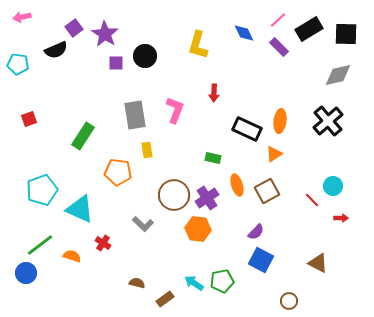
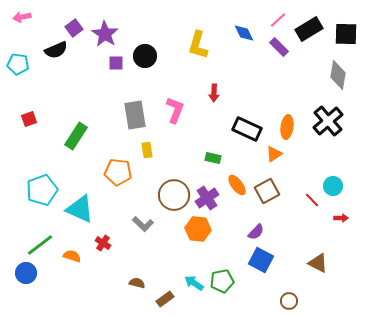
gray diamond at (338, 75): rotated 68 degrees counterclockwise
orange ellipse at (280, 121): moved 7 px right, 6 px down
green rectangle at (83, 136): moved 7 px left
orange ellipse at (237, 185): rotated 20 degrees counterclockwise
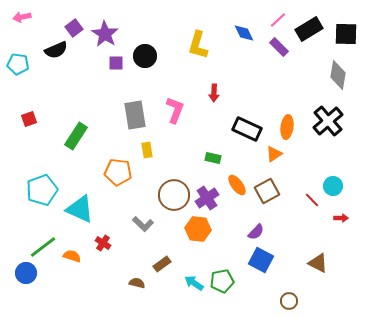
green line at (40, 245): moved 3 px right, 2 px down
brown rectangle at (165, 299): moved 3 px left, 35 px up
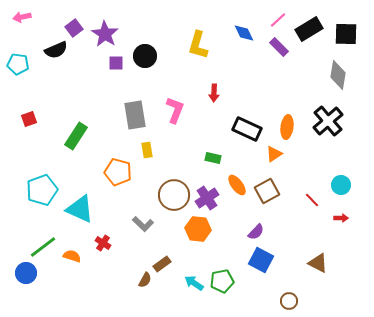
orange pentagon at (118, 172): rotated 8 degrees clockwise
cyan circle at (333, 186): moved 8 px right, 1 px up
brown semicircle at (137, 283): moved 8 px right, 3 px up; rotated 105 degrees clockwise
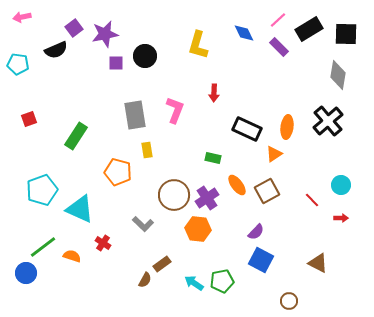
purple star at (105, 34): rotated 28 degrees clockwise
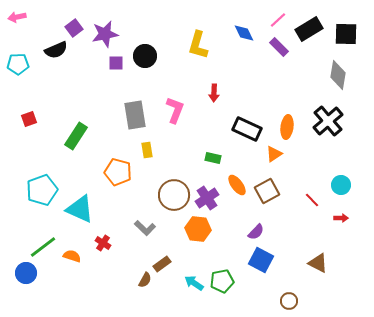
pink arrow at (22, 17): moved 5 px left
cyan pentagon at (18, 64): rotated 10 degrees counterclockwise
gray L-shape at (143, 224): moved 2 px right, 4 px down
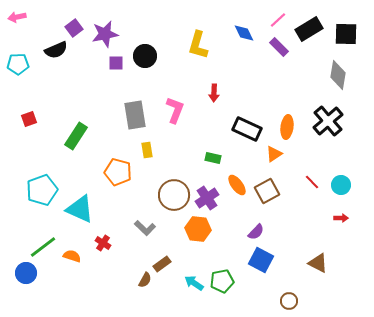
red line at (312, 200): moved 18 px up
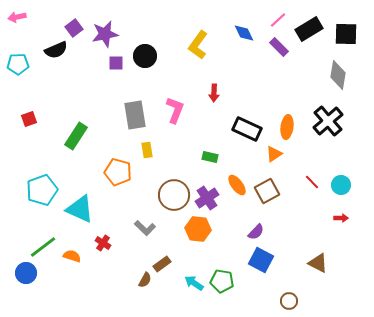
yellow L-shape at (198, 45): rotated 20 degrees clockwise
green rectangle at (213, 158): moved 3 px left, 1 px up
green pentagon at (222, 281): rotated 20 degrees clockwise
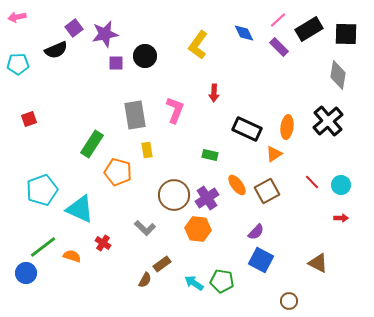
green rectangle at (76, 136): moved 16 px right, 8 px down
green rectangle at (210, 157): moved 2 px up
